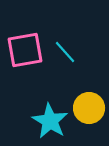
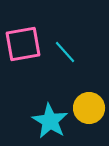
pink square: moved 2 px left, 6 px up
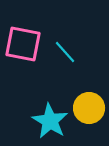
pink square: rotated 21 degrees clockwise
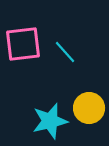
pink square: rotated 18 degrees counterclockwise
cyan star: rotated 27 degrees clockwise
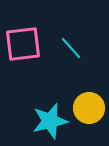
cyan line: moved 6 px right, 4 px up
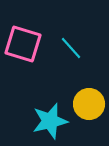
pink square: rotated 24 degrees clockwise
yellow circle: moved 4 px up
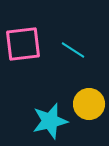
pink square: rotated 24 degrees counterclockwise
cyan line: moved 2 px right, 2 px down; rotated 15 degrees counterclockwise
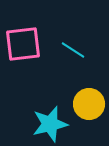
cyan star: moved 3 px down
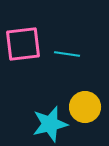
cyan line: moved 6 px left, 4 px down; rotated 25 degrees counterclockwise
yellow circle: moved 4 px left, 3 px down
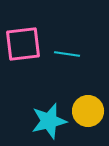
yellow circle: moved 3 px right, 4 px down
cyan star: moved 1 px left, 3 px up
